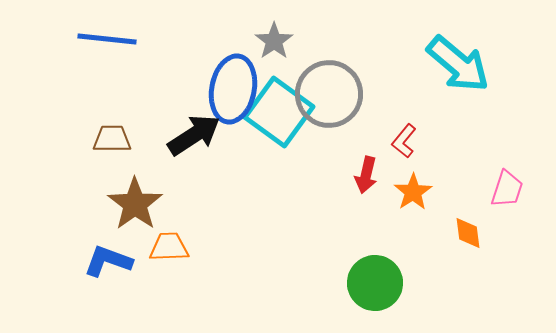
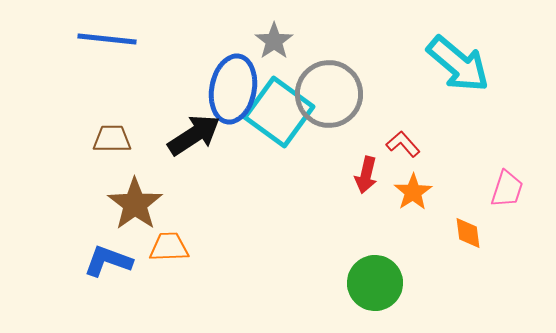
red L-shape: moved 1 px left, 3 px down; rotated 100 degrees clockwise
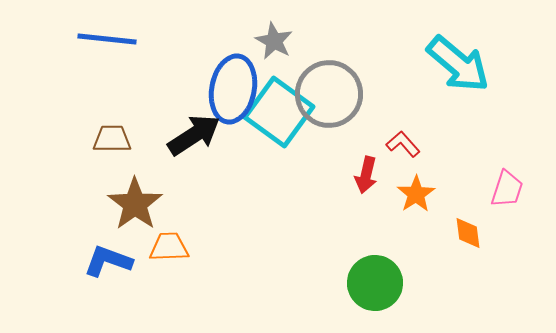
gray star: rotated 9 degrees counterclockwise
orange star: moved 3 px right, 2 px down
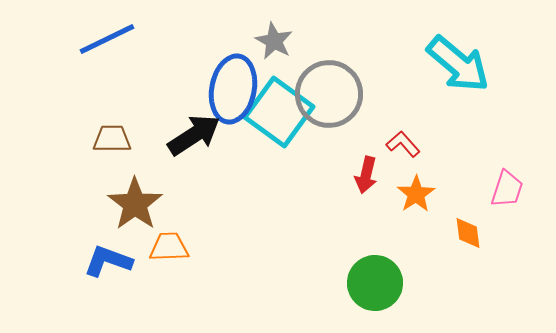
blue line: rotated 32 degrees counterclockwise
